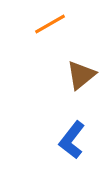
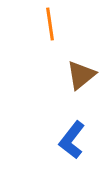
orange line: rotated 68 degrees counterclockwise
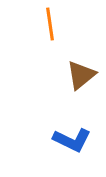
blue L-shape: rotated 102 degrees counterclockwise
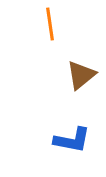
blue L-shape: rotated 15 degrees counterclockwise
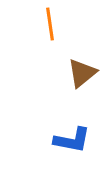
brown triangle: moved 1 px right, 2 px up
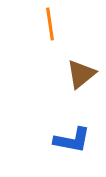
brown triangle: moved 1 px left, 1 px down
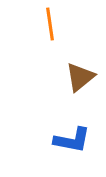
brown triangle: moved 1 px left, 3 px down
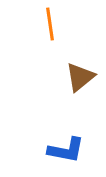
blue L-shape: moved 6 px left, 10 px down
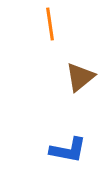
blue L-shape: moved 2 px right
